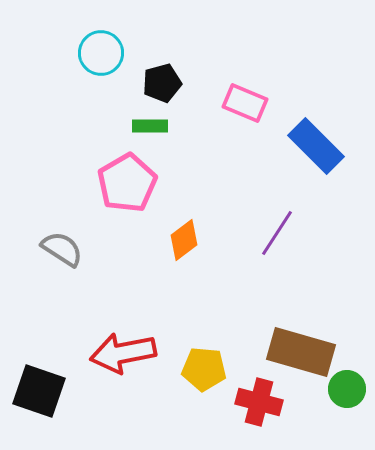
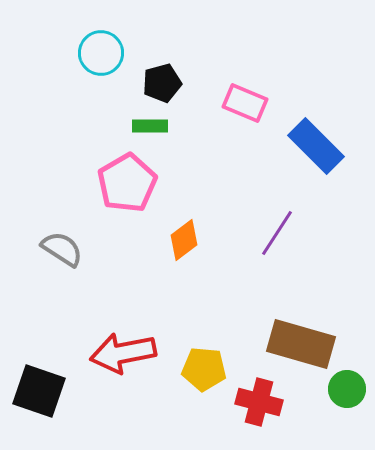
brown rectangle: moved 8 px up
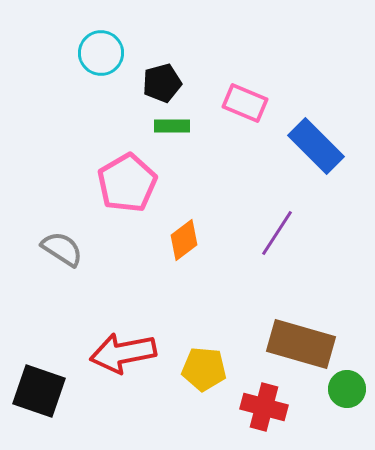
green rectangle: moved 22 px right
red cross: moved 5 px right, 5 px down
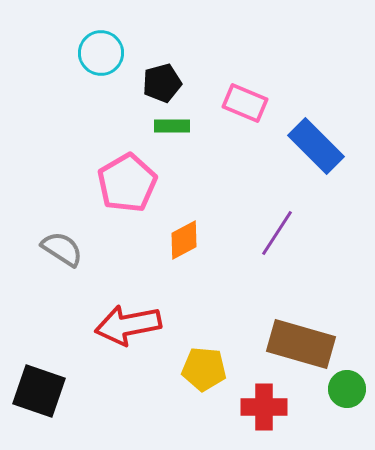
orange diamond: rotated 9 degrees clockwise
red arrow: moved 5 px right, 28 px up
red cross: rotated 15 degrees counterclockwise
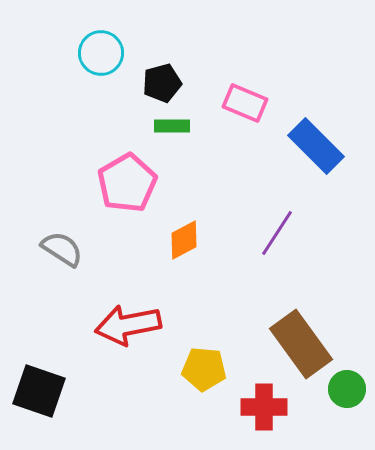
brown rectangle: rotated 38 degrees clockwise
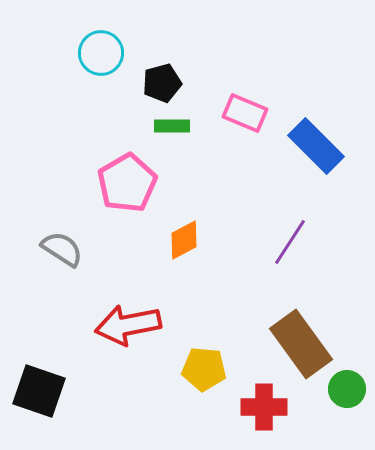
pink rectangle: moved 10 px down
purple line: moved 13 px right, 9 px down
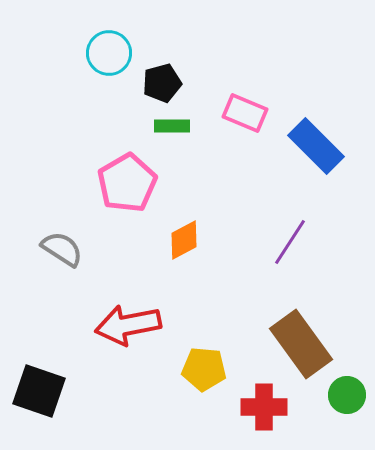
cyan circle: moved 8 px right
green circle: moved 6 px down
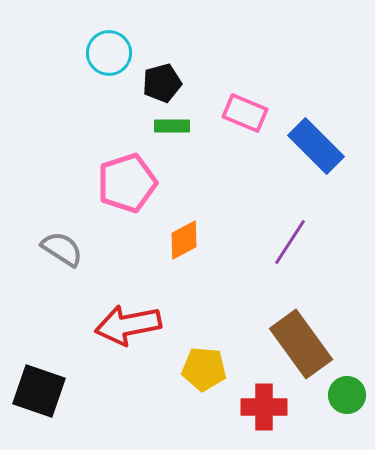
pink pentagon: rotated 12 degrees clockwise
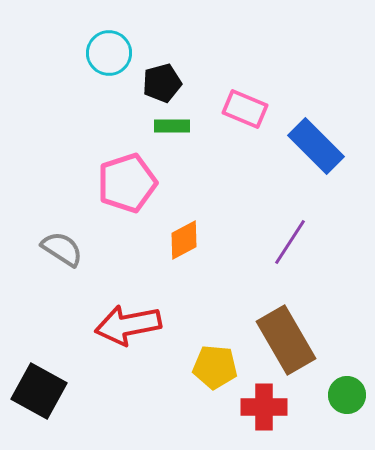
pink rectangle: moved 4 px up
brown rectangle: moved 15 px left, 4 px up; rotated 6 degrees clockwise
yellow pentagon: moved 11 px right, 2 px up
black square: rotated 10 degrees clockwise
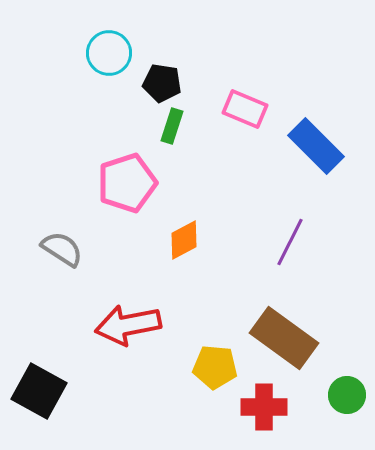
black pentagon: rotated 24 degrees clockwise
green rectangle: rotated 72 degrees counterclockwise
purple line: rotated 6 degrees counterclockwise
brown rectangle: moved 2 px left, 2 px up; rotated 24 degrees counterclockwise
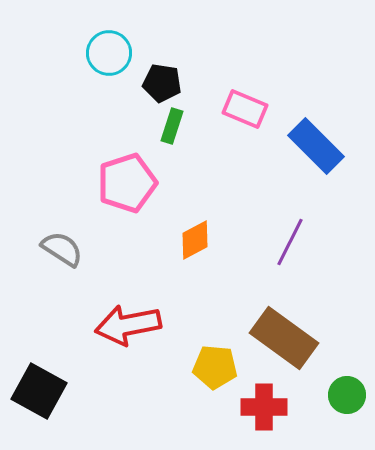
orange diamond: moved 11 px right
